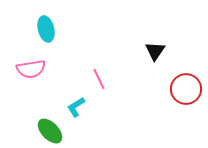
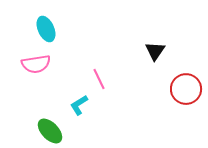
cyan ellipse: rotated 10 degrees counterclockwise
pink semicircle: moved 5 px right, 5 px up
cyan L-shape: moved 3 px right, 2 px up
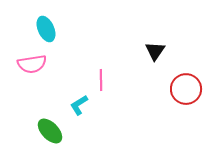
pink semicircle: moved 4 px left
pink line: moved 2 px right, 1 px down; rotated 25 degrees clockwise
